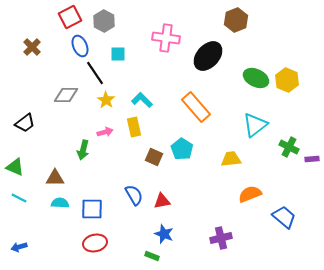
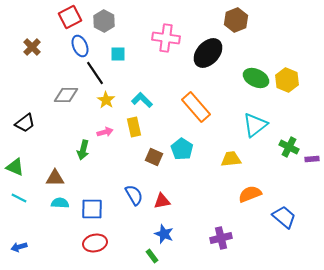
black ellipse: moved 3 px up
green rectangle: rotated 32 degrees clockwise
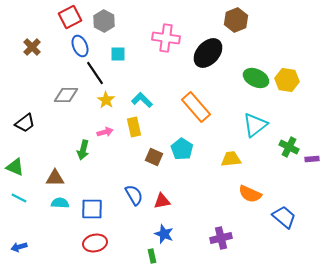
yellow hexagon: rotated 15 degrees counterclockwise
orange semicircle: rotated 135 degrees counterclockwise
green rectangle: rotated 24 degrees clockwise
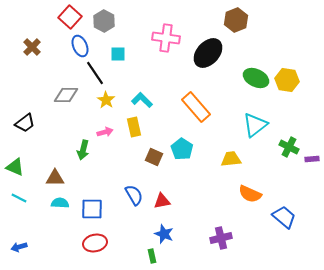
red square: rotated 20 degrees counterclockwise
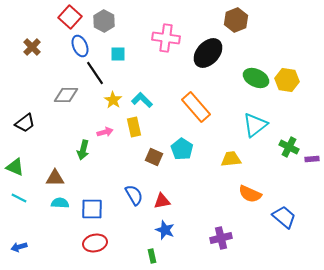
yellow star: moved 7 px right
blue star: moved 1 px right, 4 px up
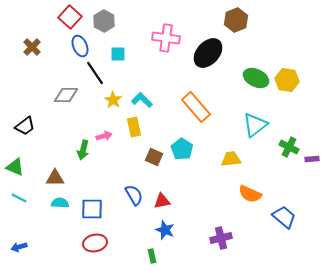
black trapezoid: moved 3 px down
pink arrow: moved 1 px left, 4 px down
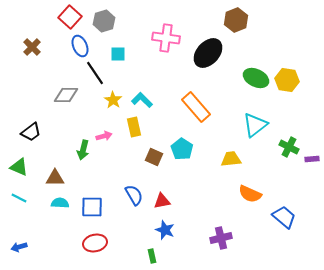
gray hexagon: rotated 15 degrees clockwise
black trapezoid: moved 6 px right, 6 px down
green triangle: moved 4 px right
blue square: moved 2 px up
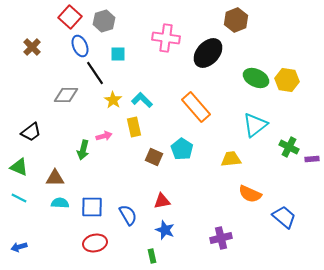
blue semicircle: moved 6 px left, 20 px down
